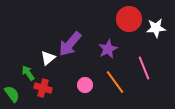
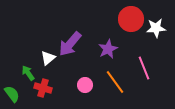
red circle: moved 2 px right
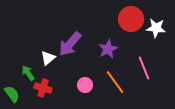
white star: rotated 12 degrees clockwise
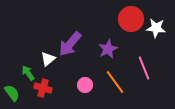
white triangle: moved 1 px down
green semicircle: moved 1 px up
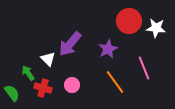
red circle: moved 2 px left, 2 px down
white triangle: rotated 35 degrees counterclockwise
pink circle: moved 13 px left
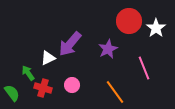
white star: rotated 30 degrees clockwise
white triangle: moved 1 px up; rotated 49 degrees clockwise
orange line: moved 10 px down
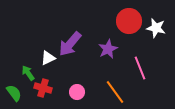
white star: rotated 24 degrees counterclockwise
pink line: moved 4 px left
pink circle: moved 5 px right, 7 px down
green semicircle: moved 2 px right
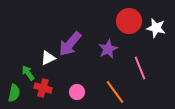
green semicircle: rotated 48 degrees clockwise
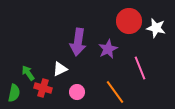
purple arrow: moved 8 px right, 2 px up; rotated 32 degrees counterclockwise
white triangle: moved 12 px right, 11 px down
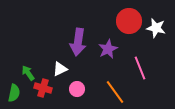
pink circle: moved 3 px up
